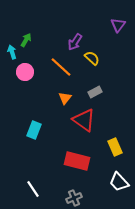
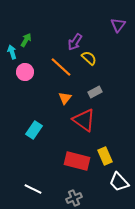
yellow semicircle: moved 3 px left
cyan rectangle: rotated 12 degrees clockwise
yellow rectangle: moved 10 px left, 9 px down
white line: rotated 30 degrees counterclockwise
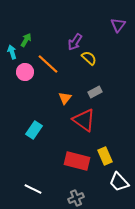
orange line: moved 13 px left, 3 px up
gray cross: moved 2 px right
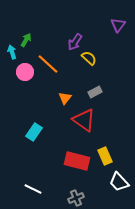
cyan rectangle: moved 2 px down
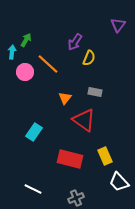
cyan arrow: rotated 24 degrees clockwise
yellow semicircle: rotated 70 degrees clockwise
gray rectangle: rotated 40 degrees clockwise
red rectangle: moved 7 px left, 2 px up
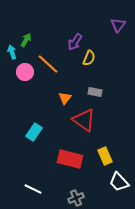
cyan arrow: rotated 24 degrees counterclockwise
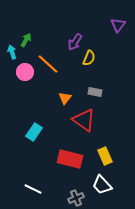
white trapezoid: moved 17 px left, 3 px down
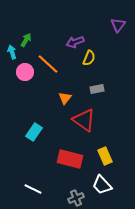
purple arrow: rotated 36 degrees clockwise
gray rectangle: moved 2 px right, 3 px up; rotated 24 degrees counterclockwise
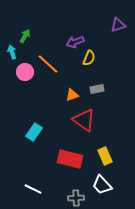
purple triangle: rotated 35 degrees clockwise
green arrow: moved 1 px left, 4 px up
orange triangle: moved 7 px right, 3 px up; rotated 32 degrees clockwise
gray cross: rotated 21 degrees clockwise
